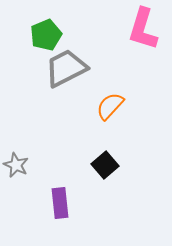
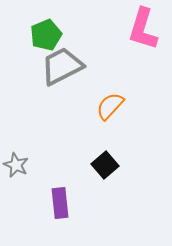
gray trapezoid: moved 4 px left, 2 px up
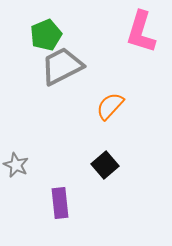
pink L-shape: moved 2 px left, 3 px down
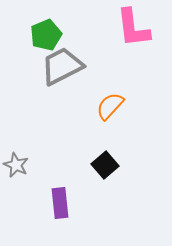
pink L-shape: moved 8 px left, 4 px up; rotated 24 degrees counterclockwise
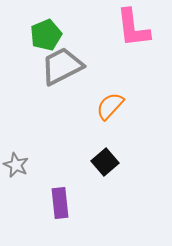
black square: moved 3 px up
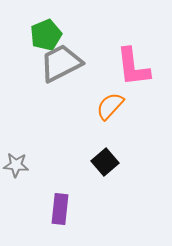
pink L-shape: moved 39 px down
gray trapezoid: moved 1 px left, 3 px up
gray star: rotated 20 degrees counterclockwise
purple rectangle: moved 6 px down; rotated 12 degrees clockwise
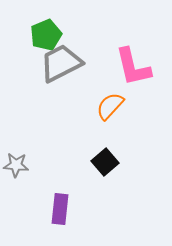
pink L-shape: rotated 6 degrees counterclockwise
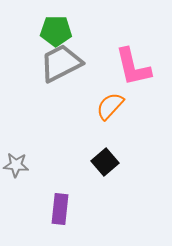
green pentagon: moved 10 px right, 4 px up; rotated 24 degrees clockwise
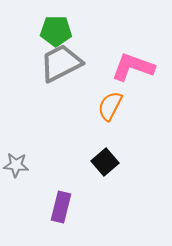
pink L-shape: rotated 123 degrees clockwise
orange semicircle: rotated 16 degrees counterclockwise
purple rectangle: moved 1 px right, 2 px up; rotated 8 degrees clockwise
